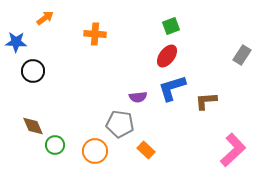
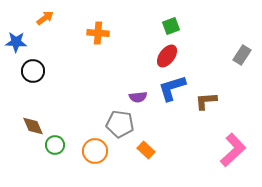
orange cross: moved 3 px right, 1 px up
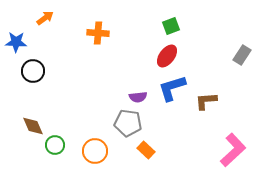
gray pentagon: moved 8 px right, 1 px up
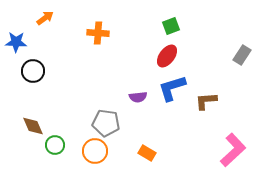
gray pentagon: moved 22 px left
orange rectangle: moved 1 px right, 3 px down; rotated 12 degrees counterclockwise
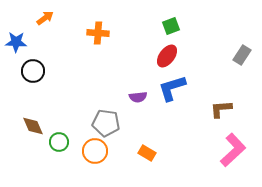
brown L-shape: moved 15 px right, 8 px down
green circle: moved 4 px right, 3 px up
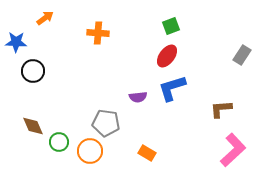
orange circle: moved 5 px left
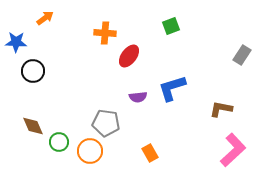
orange cross: moved 7 px right
red ellipse: moved 38 px left
brown L-shape: rotated 15 degrees clockwise
orange rectangle: moved 3 px right; rotated 30 degrees clockwise
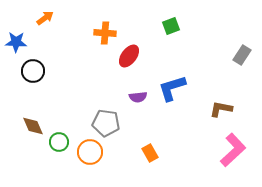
orange circle: moved 1 px down
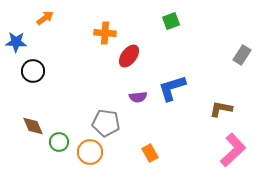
green square: moved 5 px up
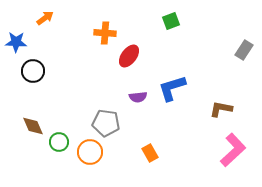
gray rectangle: moved 2 px right, 5 px up
